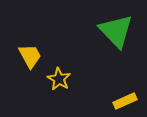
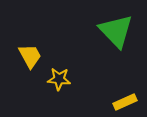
yellow star: rotated 25 degrees counterclockwise
yellow rectangle: moved 1 px down
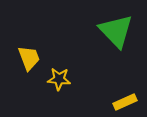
yellow trapezoid: moved 1 px left, 2 px down; rotated 8 degrees clockwise
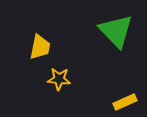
yellow trapezoid: moved 11 px right, 11 px up; rotated 32 degrees clockwise
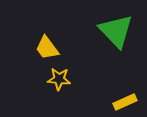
yellow trapezoid: moved 7 px right, 1 px down; rotated 132 degrees clockwise
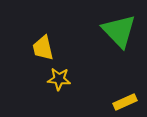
green triangle: moved 3 px right
yellow trapezoid: moved 4 px left; rotated 24 degrees clockwise
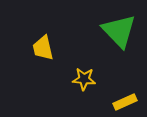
yellow star: moved 25 px right
